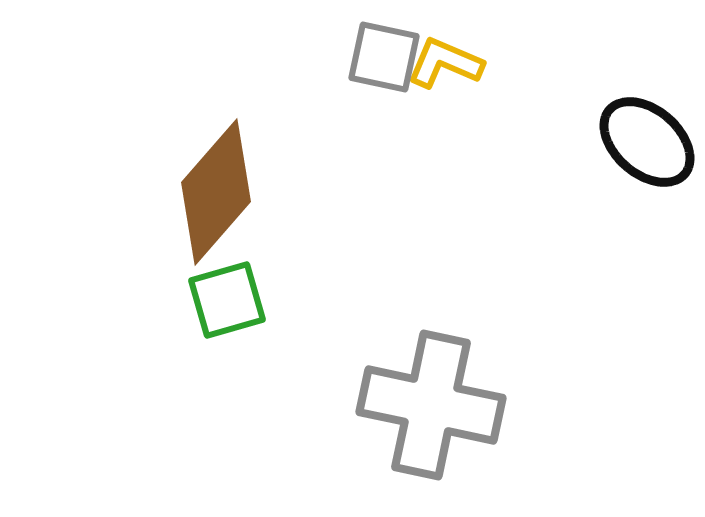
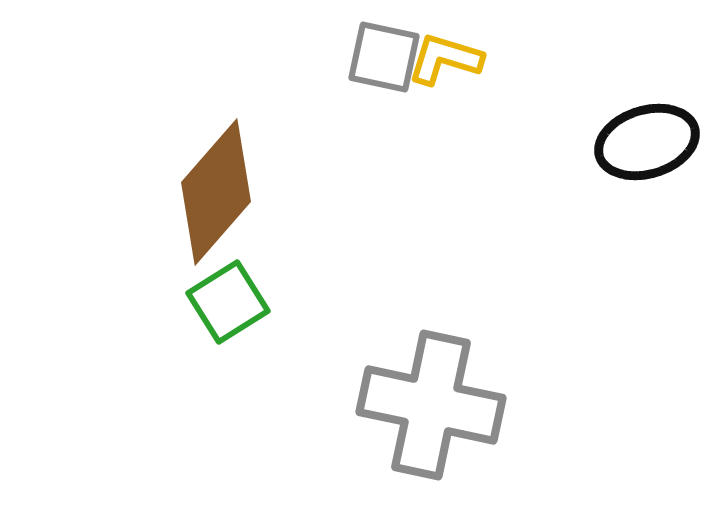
yellow L-shape: moved 4 px up; rotated 6 degrees counterclockwise
black ellipse: rotated 58 degrees counterclockwise
green square: moved 1 px right, 2 px down; rotated 16 degrees counterclockwise
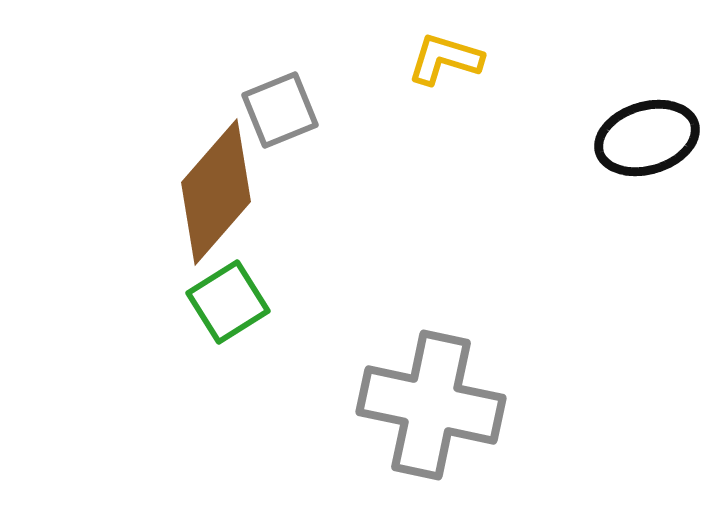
gray square: moved 104 px left, 53 px down; rotated 34 degrees counterclockwise
black ellipse: moved 4 px up
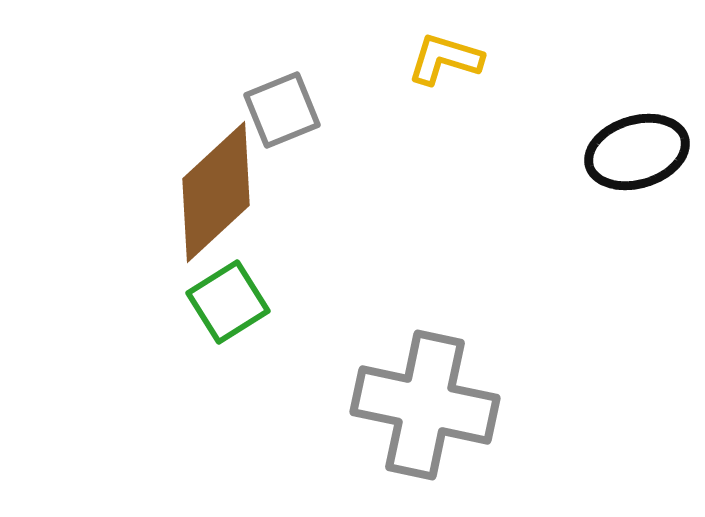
gray square: moved 2 px right
black ellipse: moved 10 px left, 14 px down
brown diamond: rotated 6 degrees clockwise
gray cross: moved 6 px left
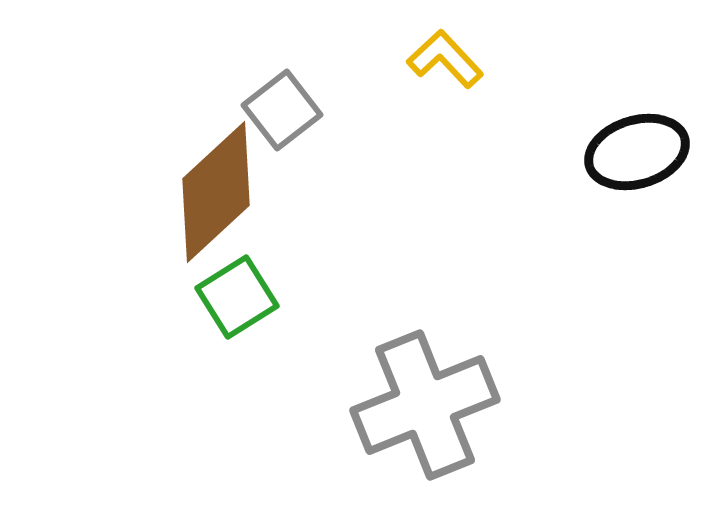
yellow L-shape: rotated 30 degrees clockwise
gray square: rotated 16 degrees counterclockwise
green square: moved 9 px right, 5 px up
gray cross: rotated 34 degrees counterclockwise
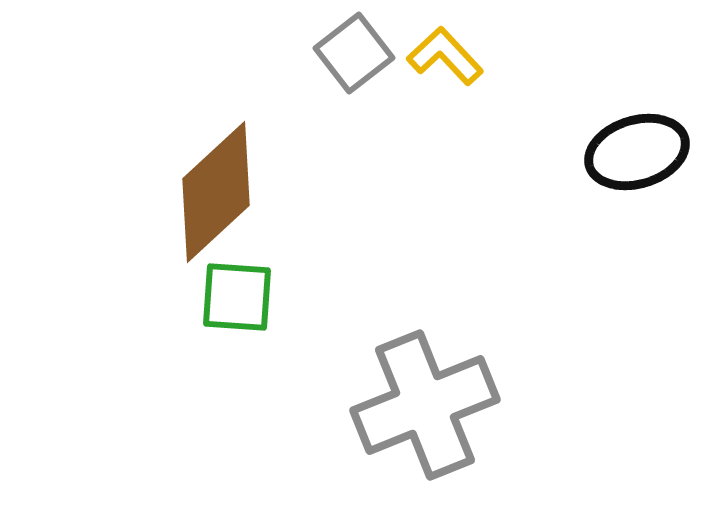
yellow L-shape: moved 3 px up
gray square: moved 72 px right, 57 px up
green square: rotated 36 degrees clockwise
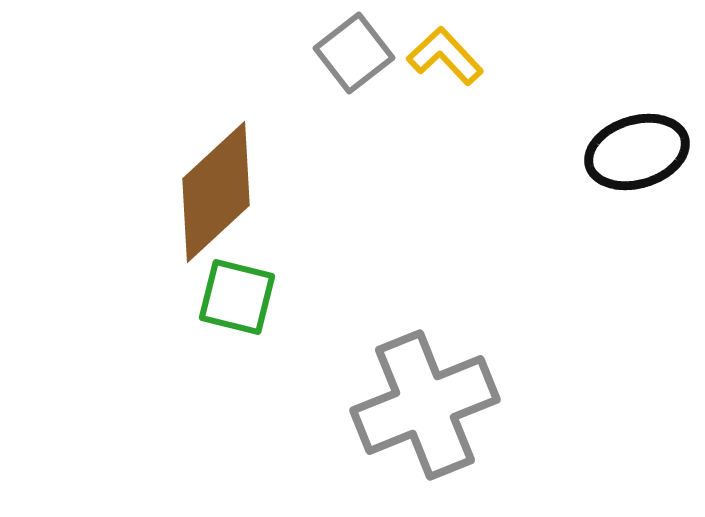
green square: rotated 10 degrees clockwise
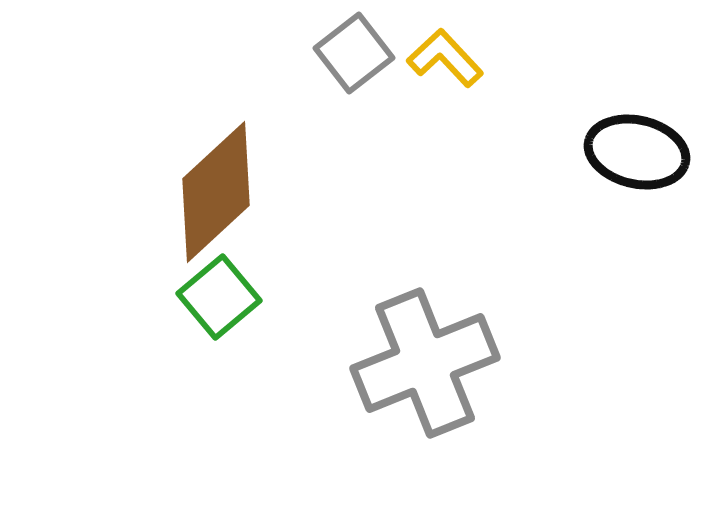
yellow L-shape: moved 2 px down
black ellipse: rotated 30 degrees clockwise
green square: moved 18 px left; rotated 36 degrees clockwise
gray cross: moved 42 px up
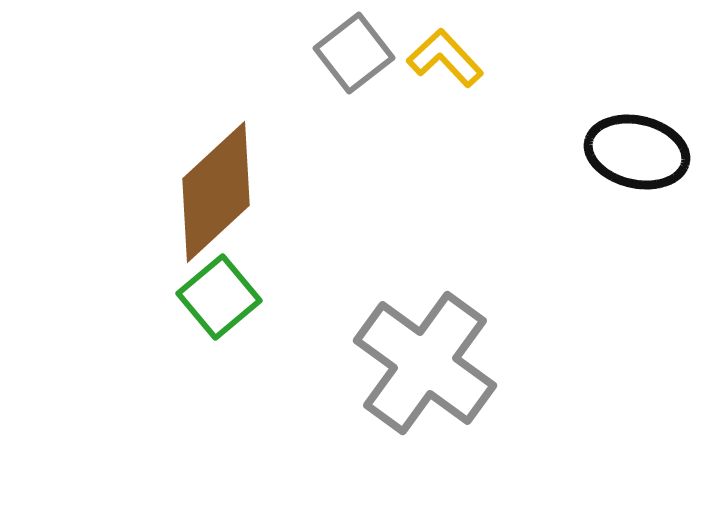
gray cross: rotated 32 degrees counterclockwise
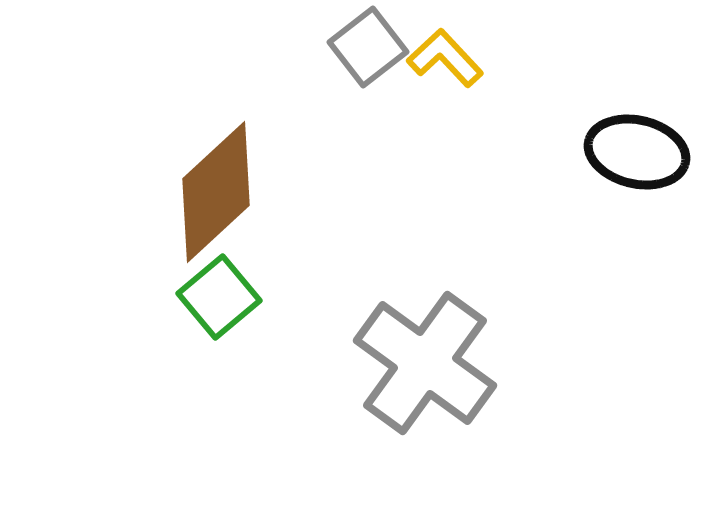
gray square: moved 14 px right, 6 px up
